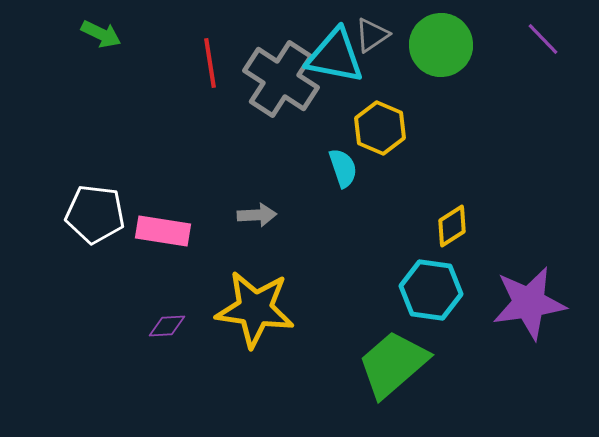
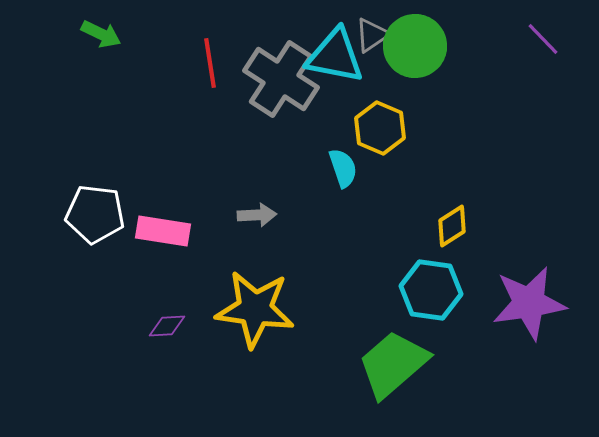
green circle: moved 26 px left, 1 px down
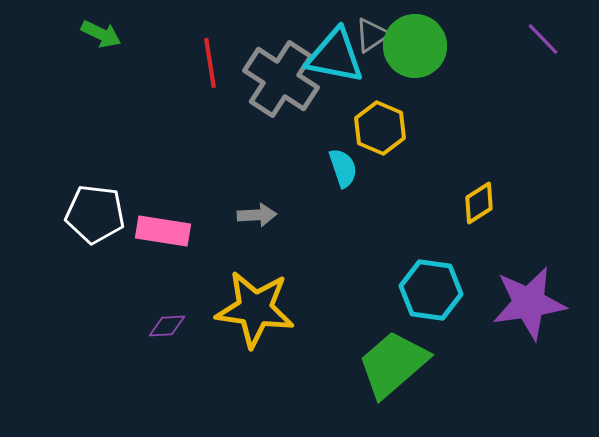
yellow diamond: moved 27 px right, 23 px up
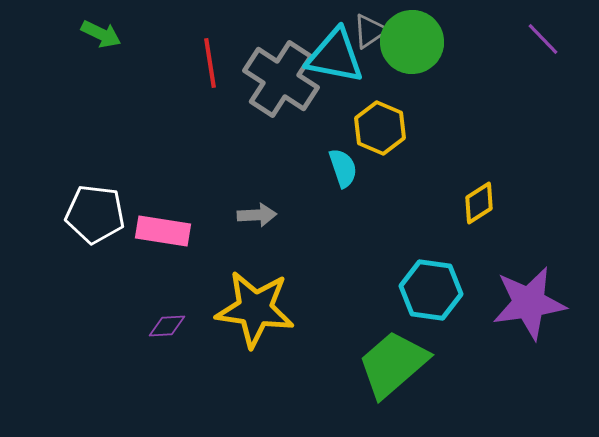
gray triangle: moved 2 px left, 4 px up
green circle: moved 3 px left, 4 px up
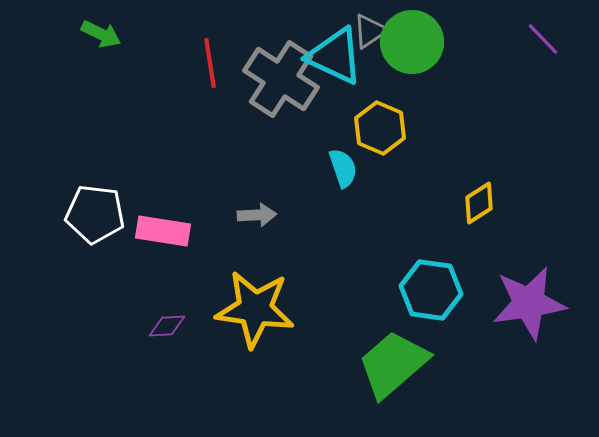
cyan triangle: rotated 14 degrees clockwise
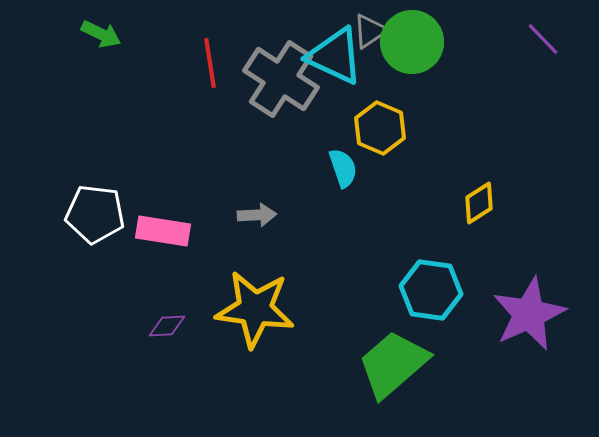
purple star: moved 11 px down; rotated 16 degrees counterclockwise
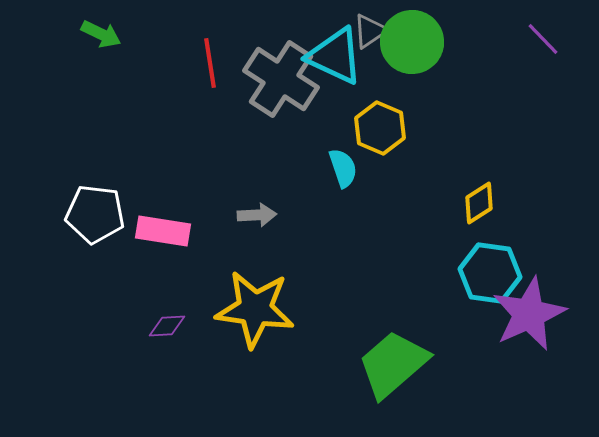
cyan hexagon: moved 59 px right, 17 px up
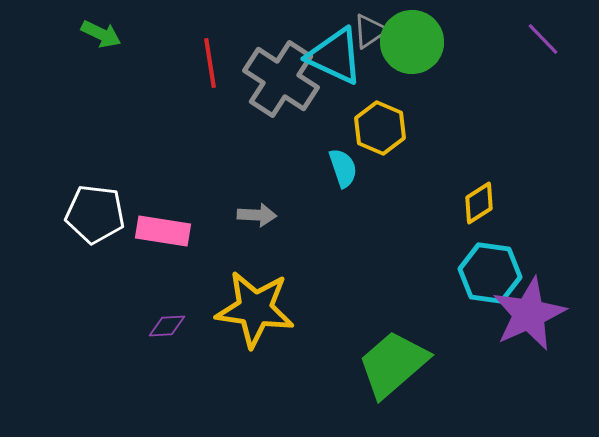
gray arrow: rotated 6 degrees clockwise
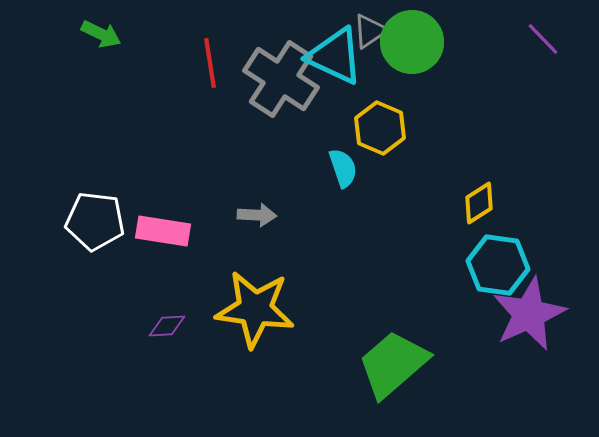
white pentagon: moved 7 px down
cyan hexagon: moved 8 px right, 8 px up
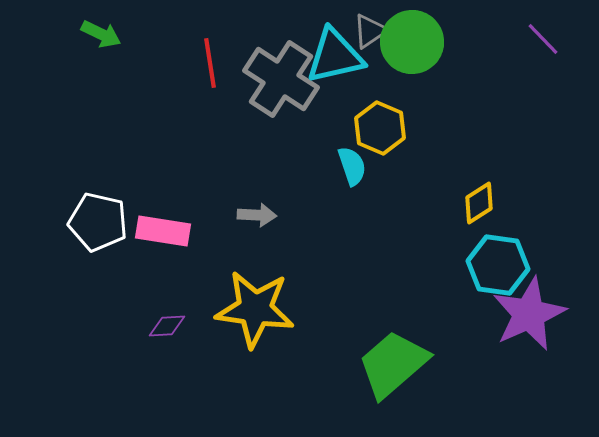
cyan triangle: rotated 38 degrees counterclockwise
cyan semicircle: moved 9 px right, 2 px up
white pentagon: moved 3 px right, 1 px down; rotated 6 degrees clockwise
